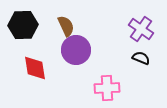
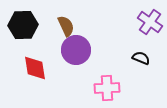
purple cross: moved 9 px right, 7 px up
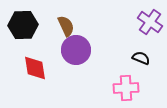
pink cross: moved 19 px right
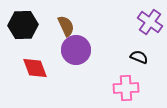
black semicircle: moved 2 px left, 1 px up
red diamond: rotated 12 degrees counterclockwise
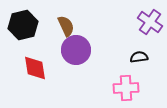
black hexagon: rotated 12 degrees counterclockwise
black semicircle: rotated 30 degrees counterclockwise
red diamond: rotated 12 degrees clockwise
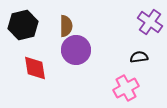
brown semicircle: rotated 25 degrees clockwise
pink cross: rotated 25 degrees counterclockwise
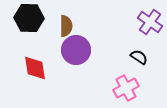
black hexagon: moved 6 px right, 7 px up; rotated 16 degrees clockwise
black semicircle: rotated 42 degrees clockwise
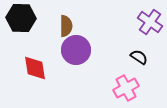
black hexagon: moved 8 px left
